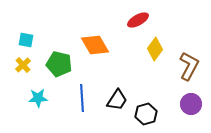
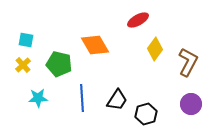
brown L-shape: moved 1 px left, 4 px up
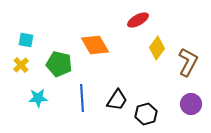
yellow diamond: moved 2 px right, 1 px up
yellow cross: moved 2 px left
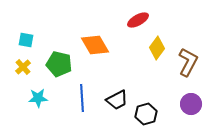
yellow cross: moved 2 px right, 2 px down
black trapezoid: rotated 30 degrees clockwise
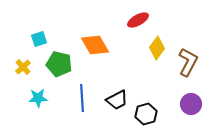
cyan square: moved 13 px right, 1 px up; rotated 28 degrees counterclockwise
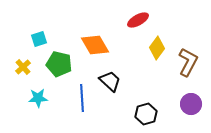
black trapezoid: moved 7 px left, 19 px up; rotated 110 degrees counterclockwise
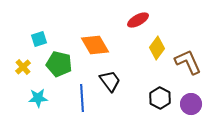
brown L-shape: rotated 52 degrees counterclockwise
black trapezoid: rotated 10 degrees clockwise
black hexagon: moved 14 px right, 16 px up; rotated 15 degrees counterclockwise
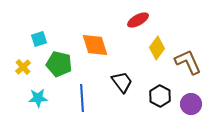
orange diamond: rotated 12 degrees clockwise
black trapezoid: moved 12 px right, 1 px down
black hexagon: moved 2 px up
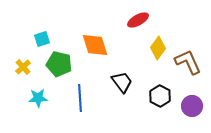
cyan square: moved 3 px right
yellow diamond: moved 1 px right
blue line: moved 2 px left
purple circle: moved 1 px right, 2 px down
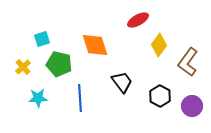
yellow diamond: moved 1 px right, 3 px up
brown L-shape: rotated 120 degrees counterclockwise
